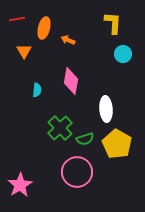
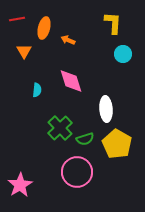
pink diamond: rotated 28 degrees counterclockwise
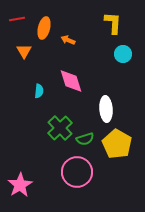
cyan semicircle: moved 2 px right, 1 px down
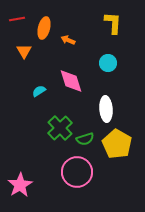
cyan circle: moved 15 px left, 9 px down
cyan semicircle: rotated 128 degrees counterclockwise
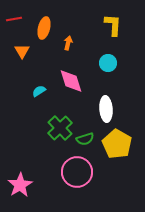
red line: moved 3 px left
yellow L-shape: moved 2 px down
orange arrow: moved 3 px down; rotated 80 degrees clockwise
orange triangle: moved 2 px left
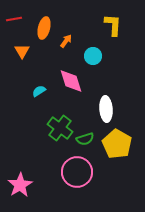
orange arrow: moved 2 px left, 2 px up; rotated 24 degrees clockwise
cyan circle: moved 15 px left, 7 px up
green cross: rotated 10 degrees counterclockwise
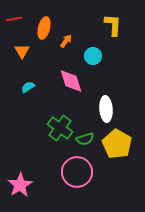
cyan semicircle: moved 11 px left, 4 px up
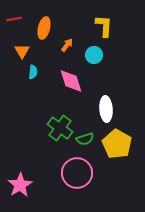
yellow L-shape: moved 9 px left, 1 px down
orange arrow: moved 1 px right, 4 px down
cyan circle: moved 1 px right, 1 px up
cyan semicircle: moved 5 px right, 15 px up; rotated 128 degrees clockwise
pink circle: moved 1 px down
